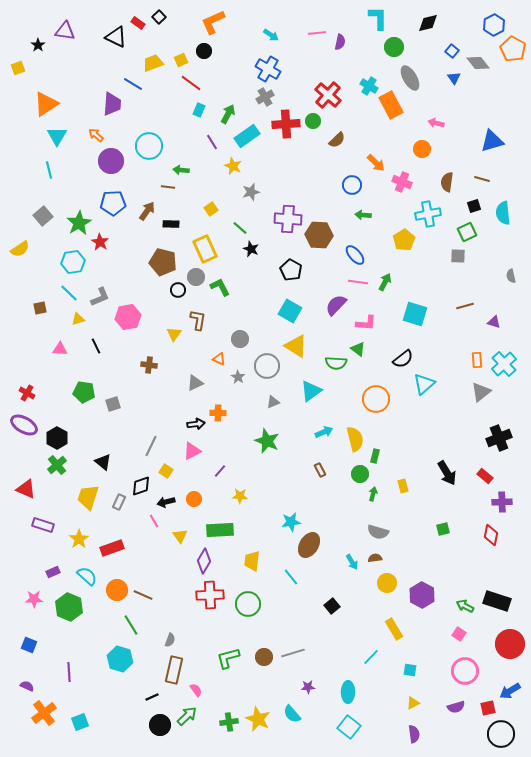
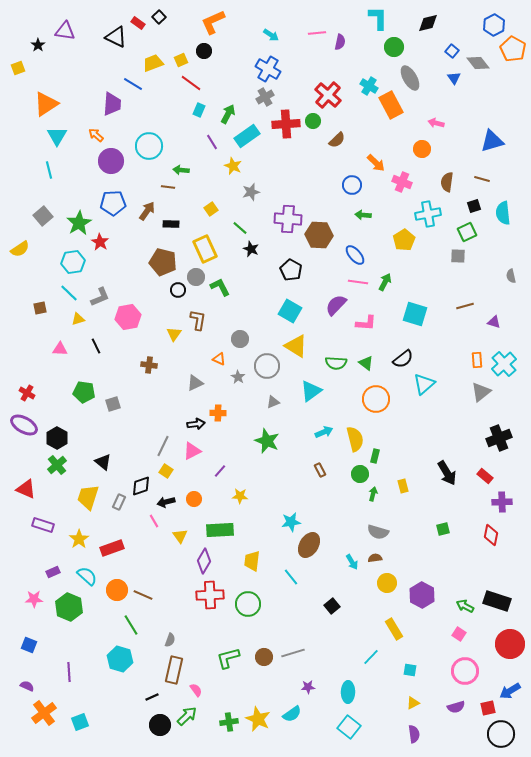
green triangle at (358, 349): moved 8 px right, 14 px down
gray line at (151, 446): moved 12 px right
cyan semicircle at (292, 714): rotated 84 degrees counterclockwise
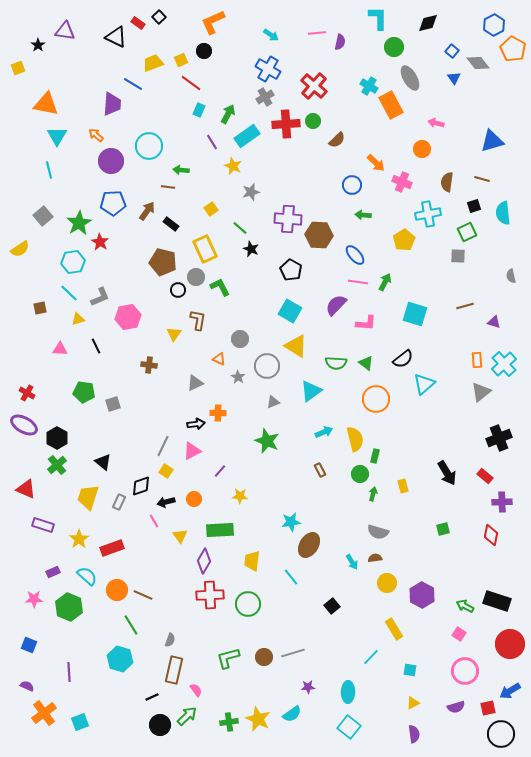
red cross at (328, 95): moved 14 px left, 9 px up
orange triangle at (46, 104): rotated 44 degrees clockwise
black rectangle at (171, 224): rotated 35 degrees clockwise
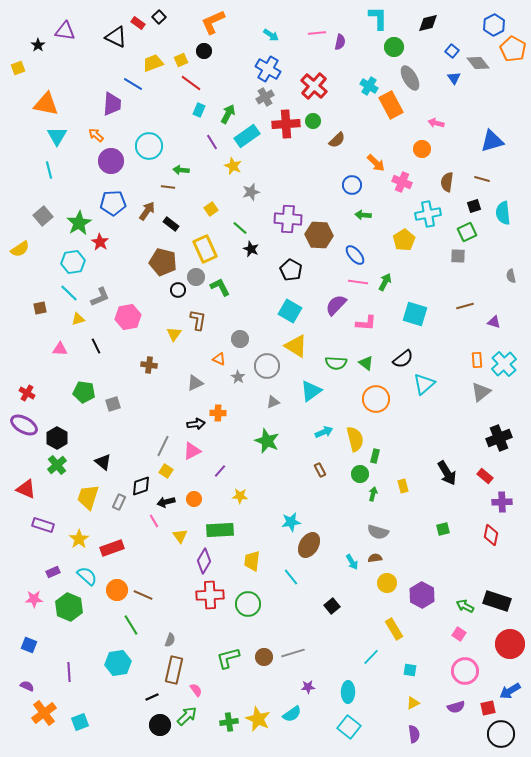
cyan hexagon at (120, 659): moved 2 px left, 4 px down; rotated 25 degrees counterclockwise
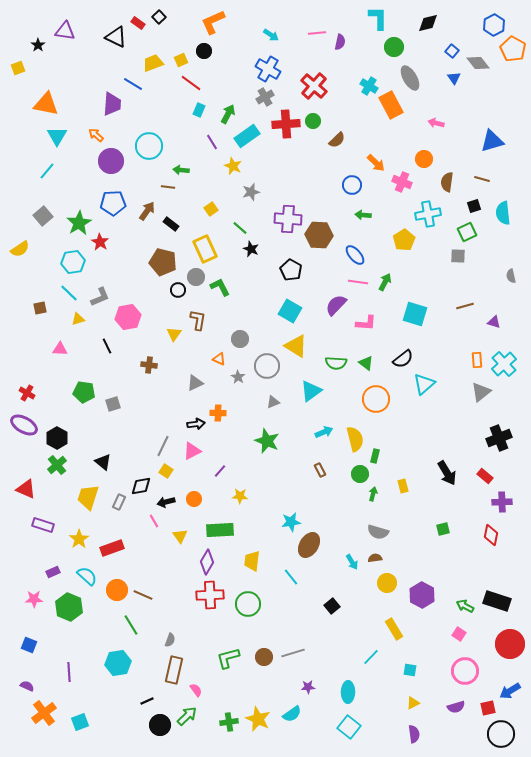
orange circle at (422, 149): moved 2 px right, 10 px down
cyan line at (49, 170): moved 2 px left, 1 px down; rotated 54 degrees clockwise
black line at (96, 346): moved 11 px right
black diamond at (141, 486): rotated 10 degrees clockwise
purple diamond at (204, 561): moved 3 px right, 1 px down
black line at (152, 697): moved 5 px left, 4 px down
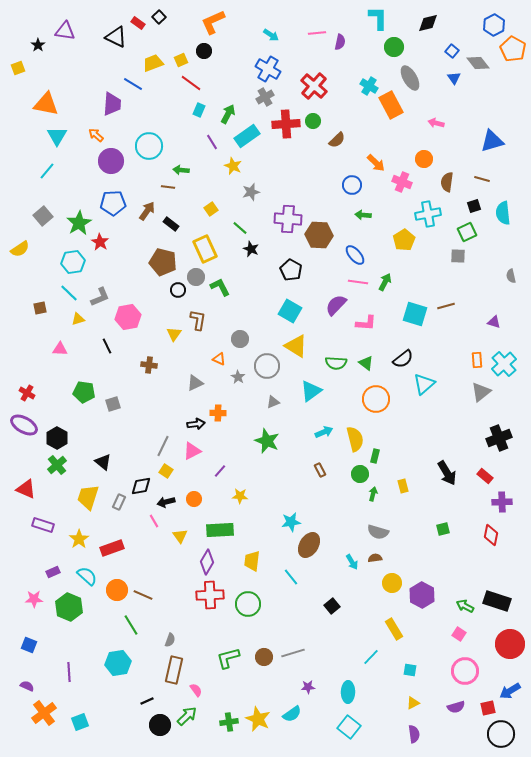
brown line at (465, 306): moved 19 px left
yellow circle at (387, 583): moved 5 px right
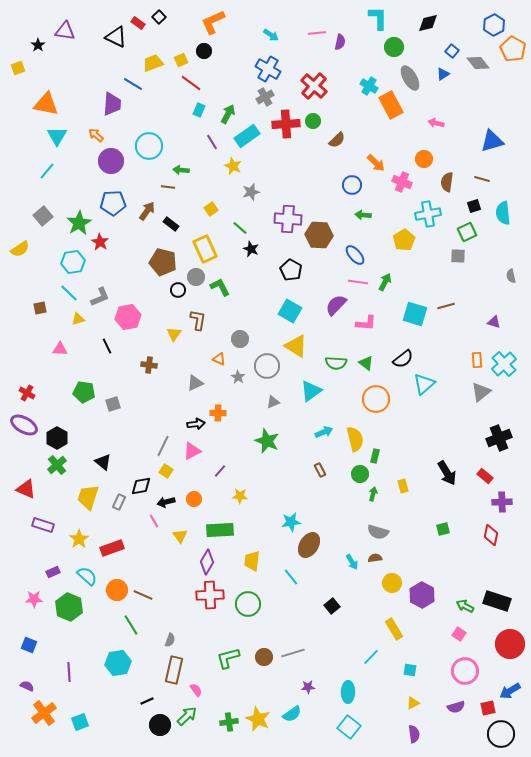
blue triangle at (454, 78): moved 11 px left, 4 px up; rotated 32 degrees clockwise
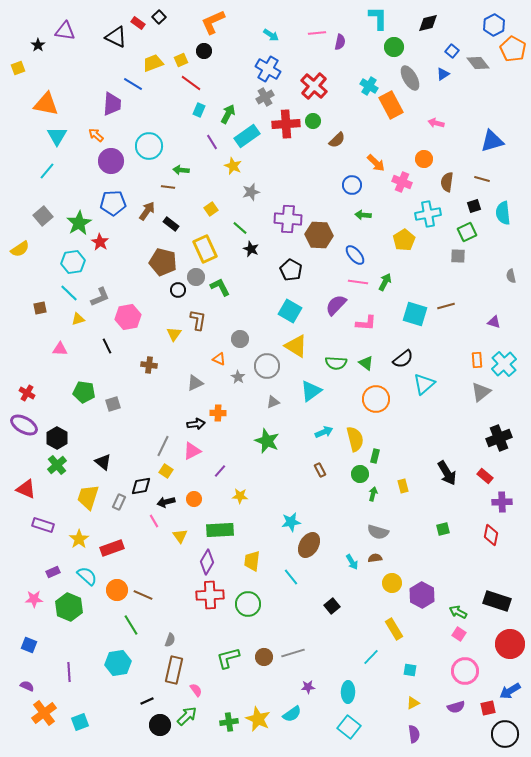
green arrow at (465, 606): moved 7 px left, 6 px down
black circle at (501, 734): moved 4 px right
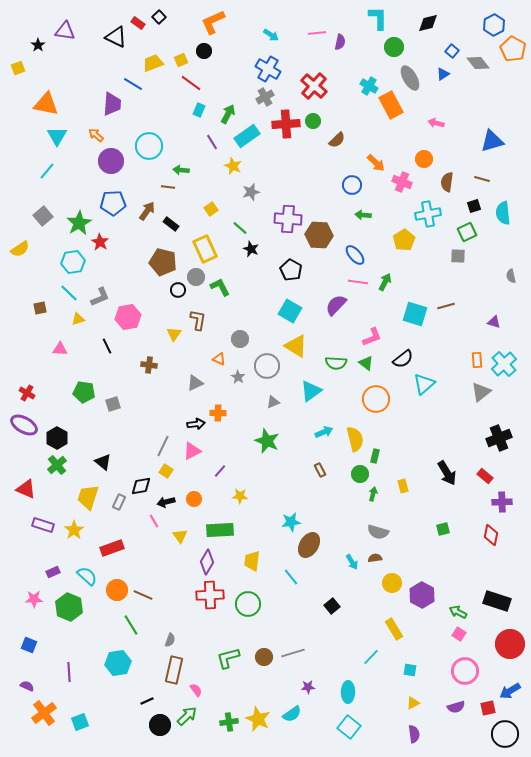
pink L-shape at (366, 323): moved 6 px right, 14 px down; rotated 25 degrees counterclockwise
yellow star at (79, 539): moved 5 px left, 9 px up
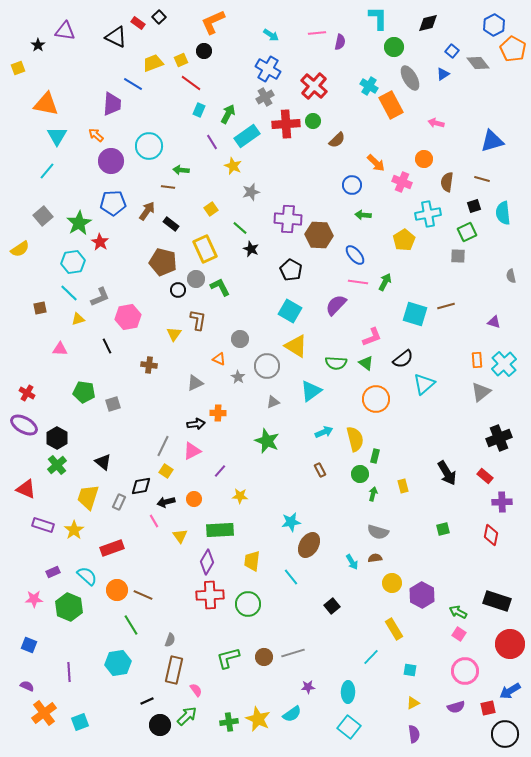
gray circle at (196, 277): moved 2 px down
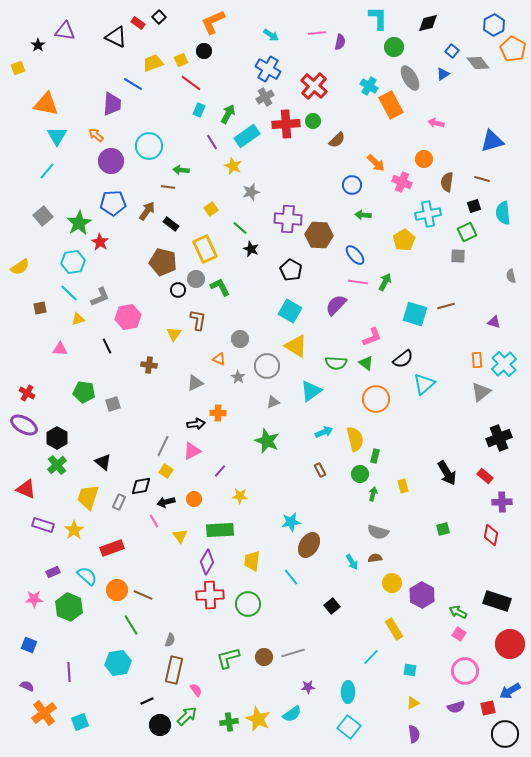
yellow semicircle at (20, 249): moved 18 px down
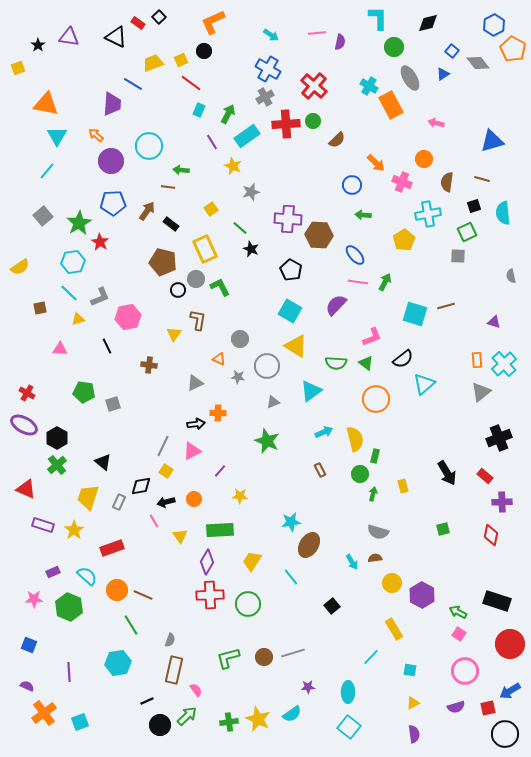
purple triangle at (65, 31): moved 4 px right, 6 px down
gray star at (238, 377): rotated 24 degrees counterclockwise
yellow trapezoid at (252, 561): rotated 25 degrees clockwise
